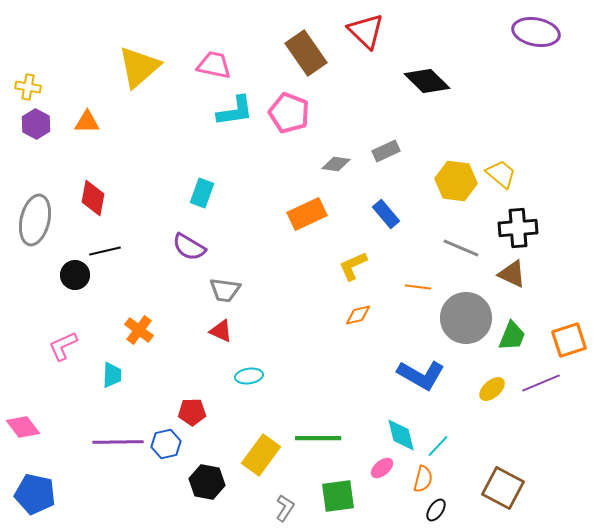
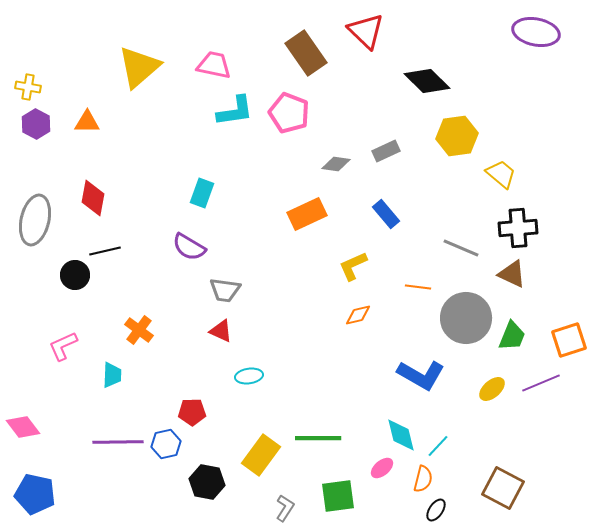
yellow hexagon at (456, 181): moved 1 px right, 45 px up; rotated 15 degrees counterclockwise
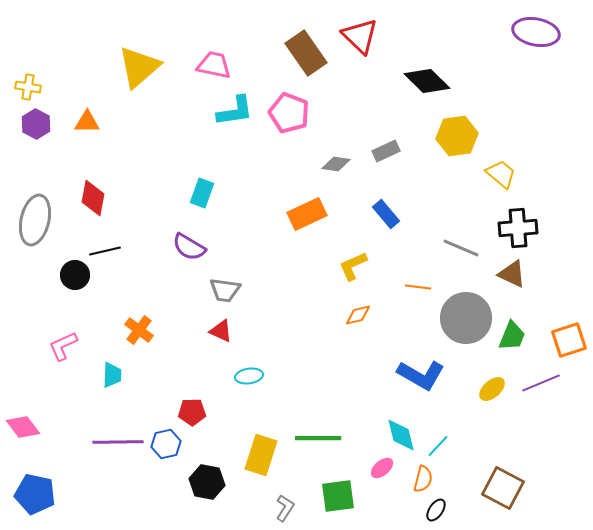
red triangle at (366, 31): moved 6 px left, 5 px down
yellow rectangle at (261, 455): rotated 18 degrees counterclockwise
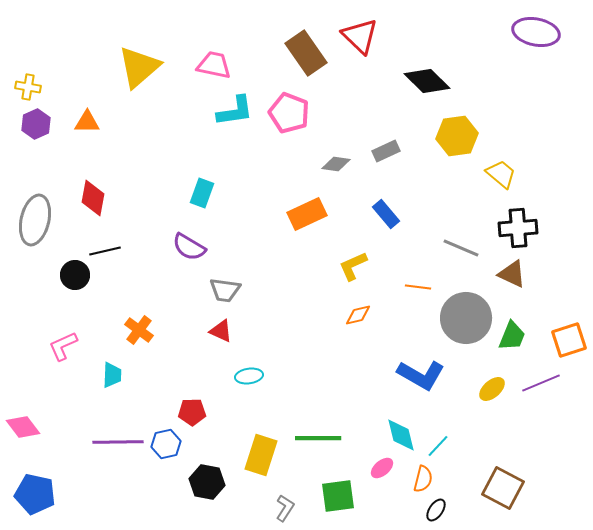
purple hexagon at (36, 124): rotated 8 degrees clockwise
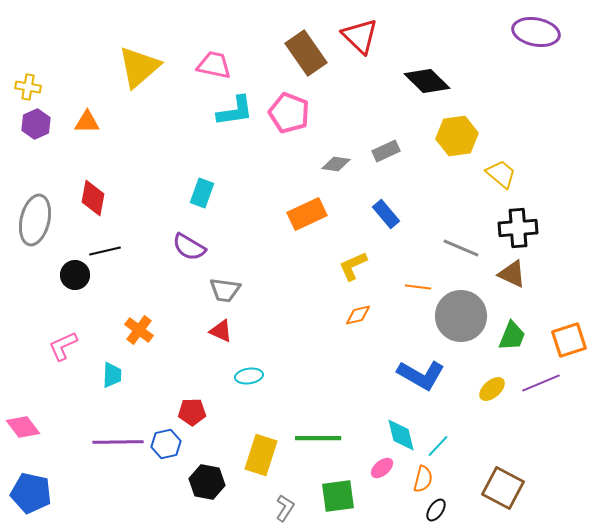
gray circle at (466, 318): moved 5 px left, 2 px up
blue pentagon at (35, 494): moved 4 px left, 1 px up
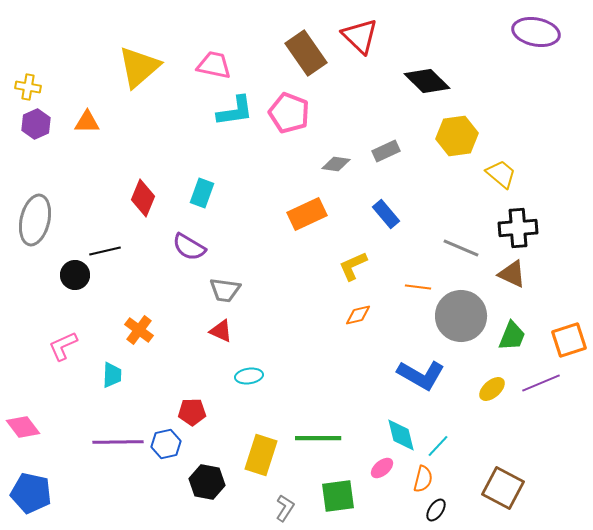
red diamond at (93, 198): moved 50 px right; rotated 12 degrees clockwise
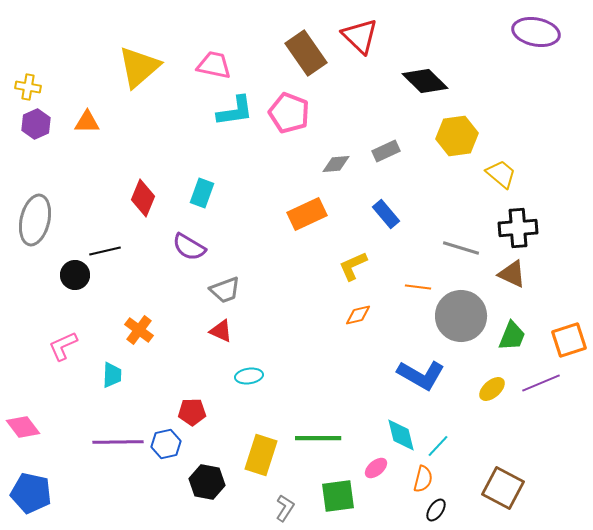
black diamond at (427, 81): moved 2 px left
gray diamond at (336, 164): rotated 12 degrees counterclockwise
gray line at (461, 248): rotated 6 degrees counterclockwise
gray trapezoid at (225, 290): rotated 28 degrees counterclockwise
pink ellipse at (382, 468): moved 6 px left
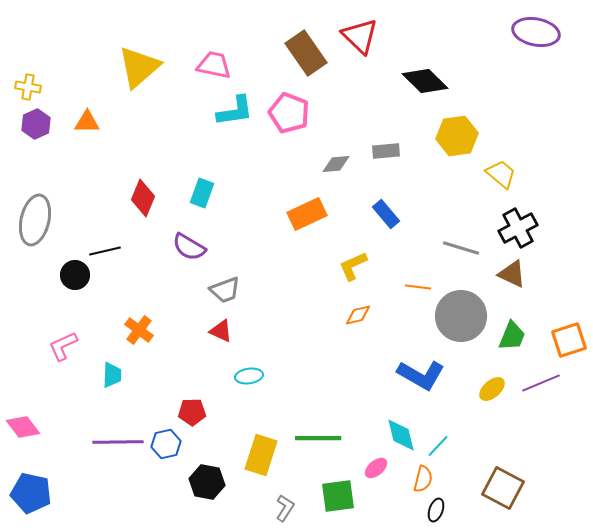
gray rectangle at (386, 151): rotated 20 degrees clockwise
black cross at (518, 228): rotated 24 degrees counterclockwise
black ellipse at (436, 510): rotated 15 degrees counterclockwise
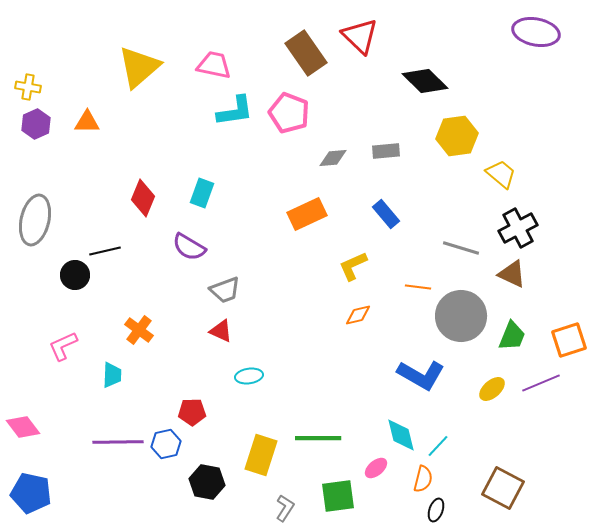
gray diamond at (336, 164): moved 3 px left, 6 px up
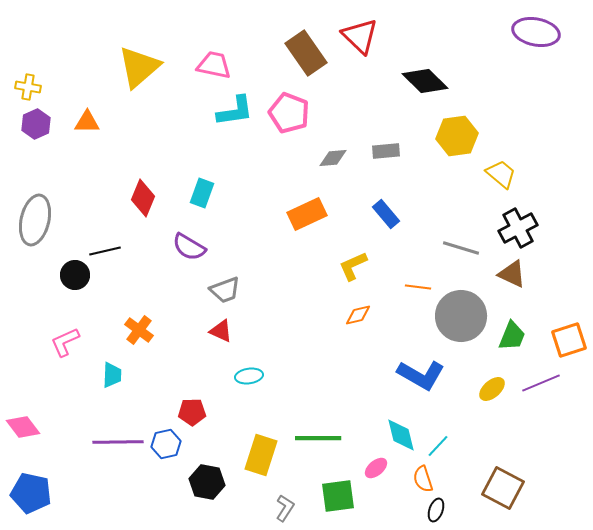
pink L-shape at (63, 346): moved 2 px right, 4 px up
orange semicircle at (423, 479): rotated 148 degrees clockwise
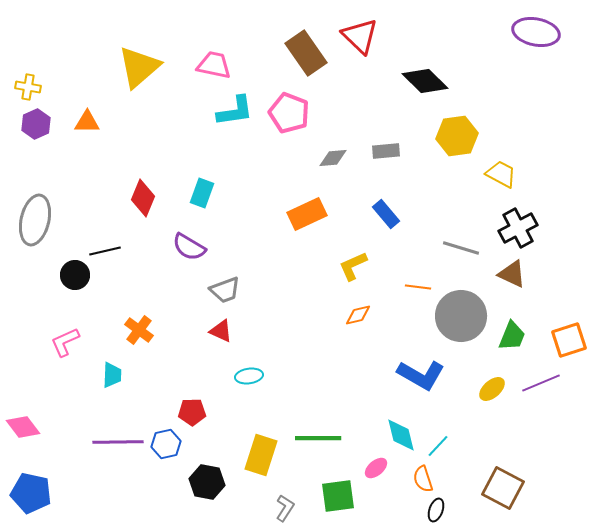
yellow trapezoid at (501, 174): rotated 12 degrees counterclockwise
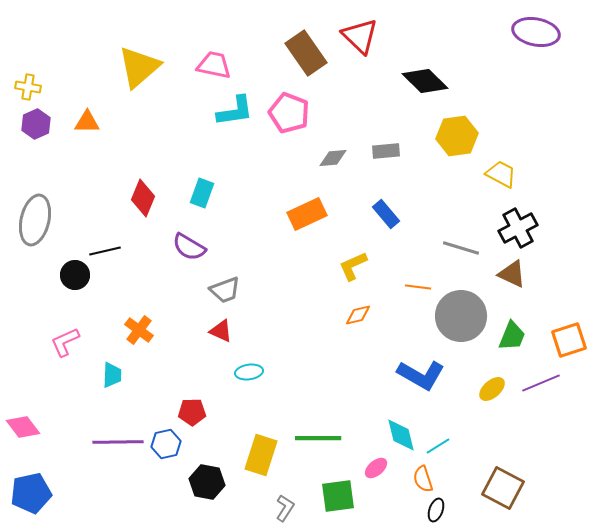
cyan ellipse at (249, 376): moved 4 px up
cyan line at (438, 446): rotated 15 degrees clockwise
blue pentagon at (31, 493): rotated 24 degrees counterclockwise
